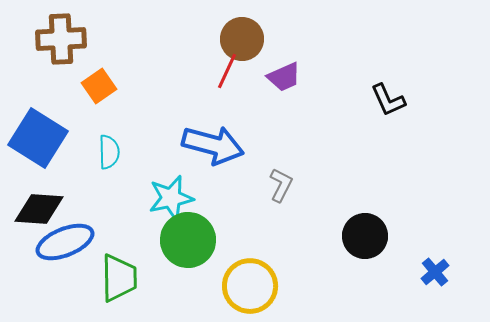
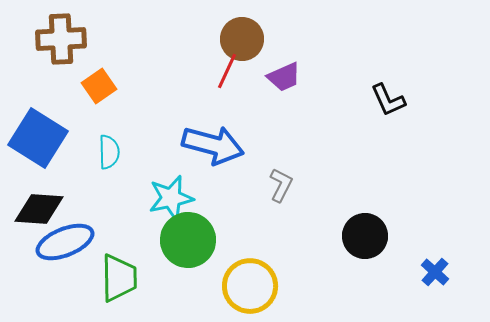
blue cross: rotated 8 degrees counterclockwise
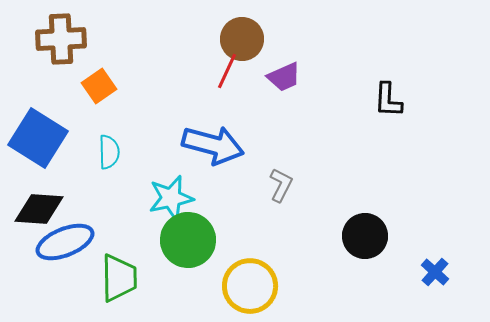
black L-shape: rotated 27 degrees clockwise
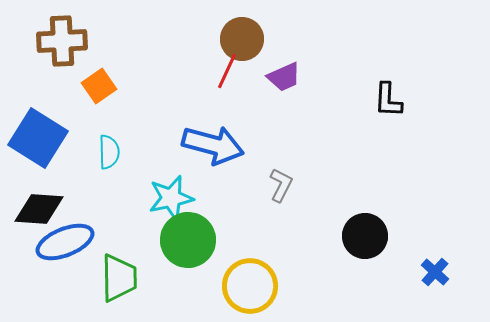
brown cross: moved 1 px right, 2 px down
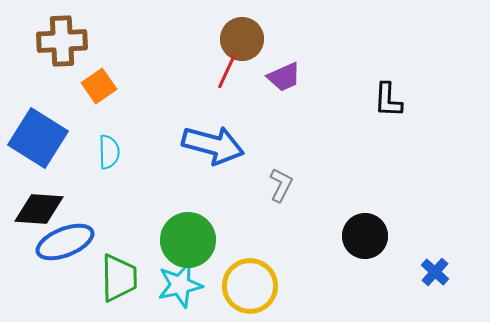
cyan star: moved 9 px right, 87 px down
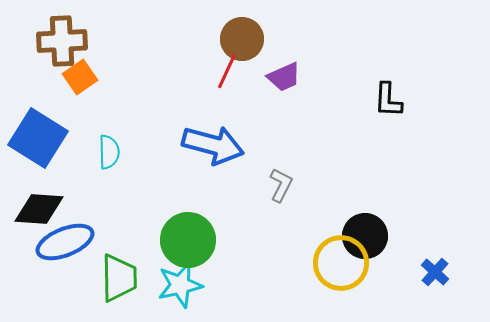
orange square: moved 19 px left, 9 px up
yellow circle: moved 91 px right, 23 px up
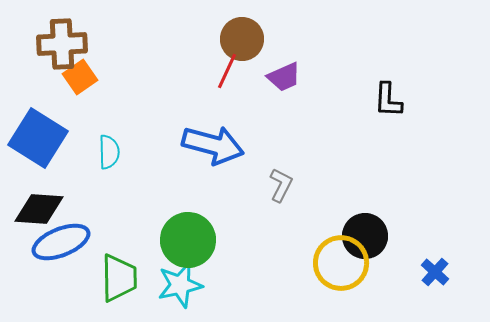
brown cross: moved 3 px down
blue ellipse: moved 4 px left
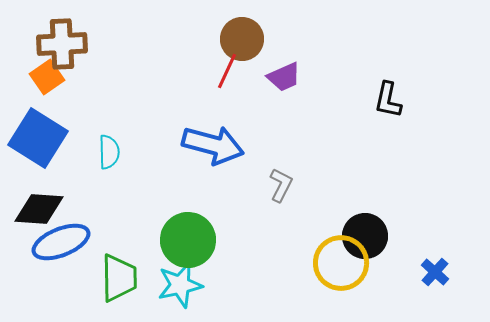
orange square: moved 33 px left
black L-shape: rotated 9 degrees clockwise
